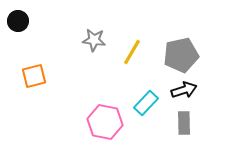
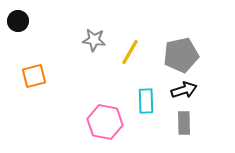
yellow line: moved 2 px left
cyan rectangle: moved 2 px up; rotated 45 degrees counterclockwise
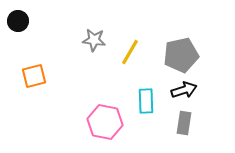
gray rectangle: rotated 10 degrees clockwise
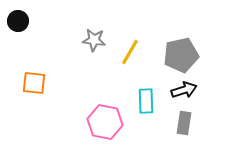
orange square: moved 7 px down; rotated 20 degrees clockwise
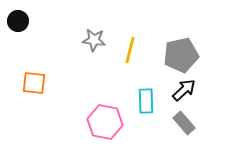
yellow line: moved 2 px up; rotated 16 degrees counterclockwise
black arrow: rotated 25 degrees counterclockwise
gray rectangle: rotated 50 degrees counterclockwise
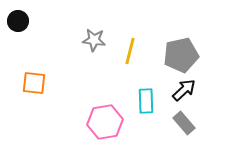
yellow line: moved 1 px down
pink hexagon: rotated 20 degrees counterclockwise
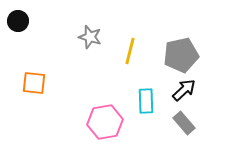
gray star: moved 4 px left, 3 px up; rotated 10 degrees clockwise
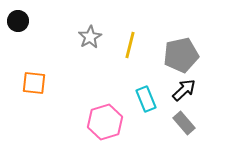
gray star: rotated 25 degrees clockwise
yellow line: moved 6 px up
cyan rectangle: moved 2 px up; rotated 20 degrees counterclockwise
pink hexagon: rotated 8 degrees counterclockwise
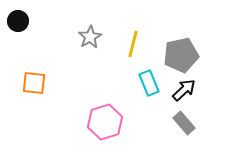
yellow line: moved 3 px right, 1 px up
cyan rectangle: moved 3 px right, 16 px up
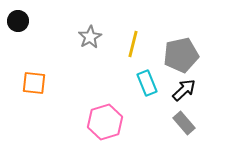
cyan rectangle: moved 2 px left
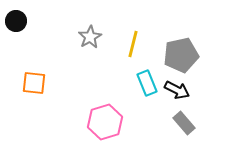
black circle: moved 2 px left
black arrow: moved 7 px left; rotated 70 degrees clockwise
